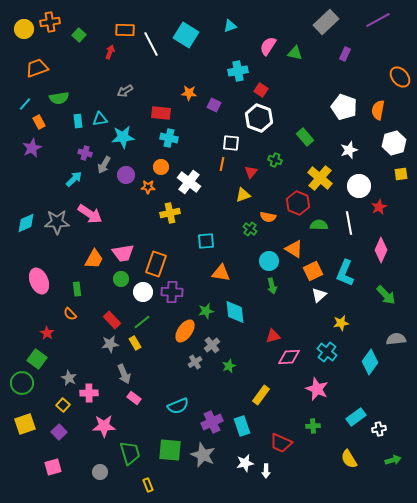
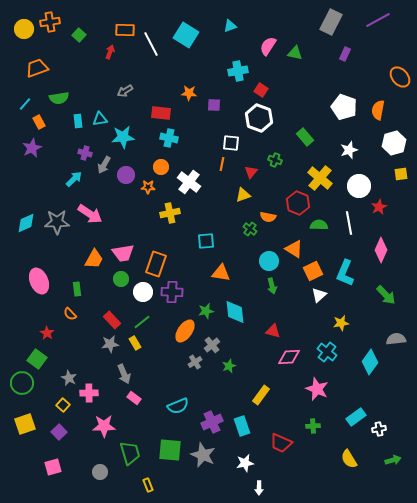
gray rectangle at (326, 22): moved 5 px right; rotated 20 degrees counterclockwise
purple square at (214, 105): rotated 24 degrees counterclockwise
red triangle at (273, 336): moved 5 px up; rotated 28 degrees clockwise
white arrow at (266, 471): moved 7 px left, 17 px down
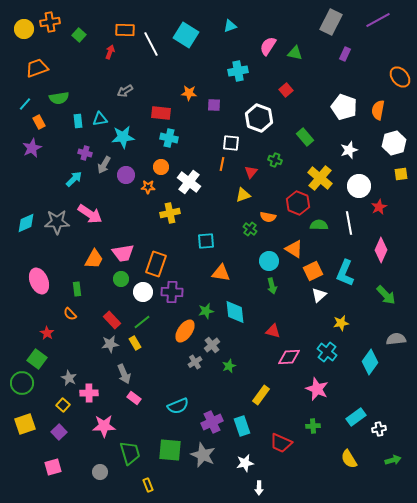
red square at (261, 90): moved 25 px right; rotated 16 degrees clockwise
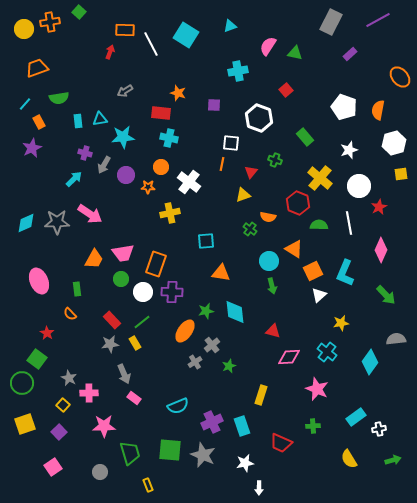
green square at (79, 35): moved 23 px up
purple rectangle at (345, 54): moved 5 px right; rotated 24 degrees clockwise
orange star at (189, 93): moved 11 px left; rotated 14 degrees clockwise
yellow rectangle at (261, 395): rotated 18 degrees counterclockwise
pink square at (53, 467): rotated 18 degrees counterclockwise
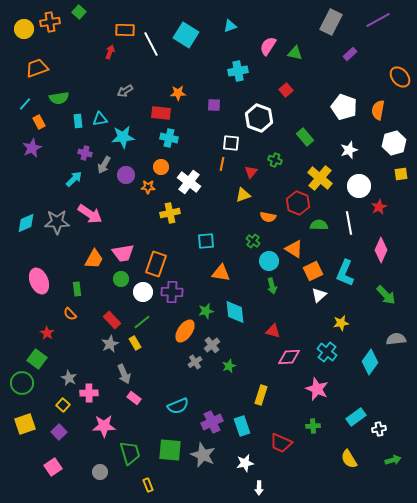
orange star at (178, 93): rotated 21 degrees counterclockwise
green cross at (250, 229): moved 3 px right, 12 px down
gray star at (110, 344): rotated 18 degrees counterclockwise
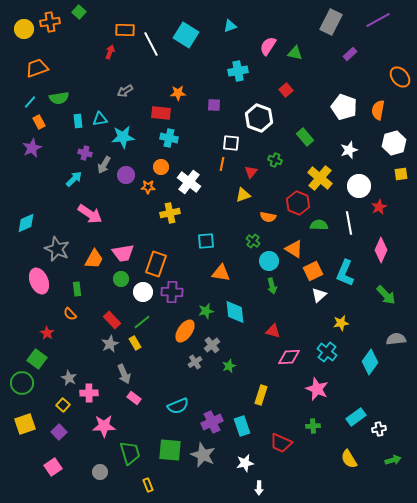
cyan line at (25, 104): moved 5 px right, 2 px up
gray star at (57, 222): moved 27 px down; rotated 25 degrees clockwise
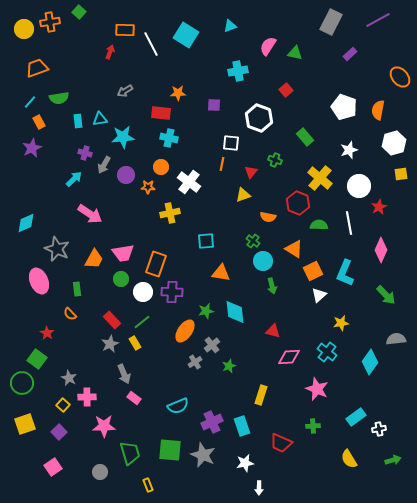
cyan circle at (269, 261): moved 6 px left
pink cross at (89, 393): moved 2 px left, 4 px down
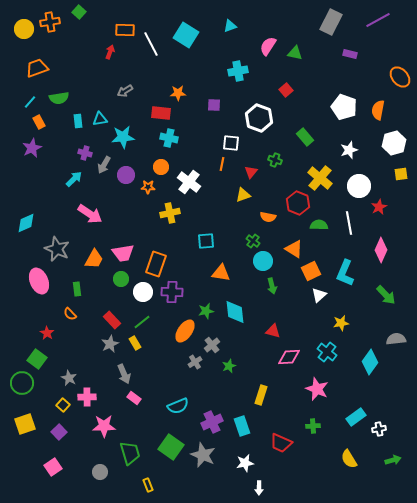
purple rectangle at (350, 54): rotated 56 degrees clockwise
orange square at (313, 271): moved 2 px left
green square at (170, 450): moved 1 px right, 3 px up; rotated 30 degrees clockwise
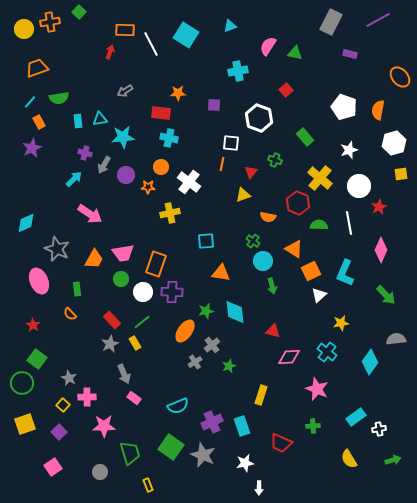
red star at (47, 333): moved 14 px left, 8 px up
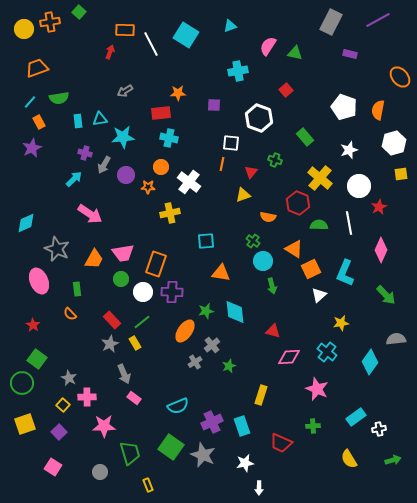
red rectangle at (161, 113): rotated 12 degrees counterclockwise
orange square at (311, 271): moved 2 px up
pink square at (53, 467): rotated 24 degrees counterclockwise
